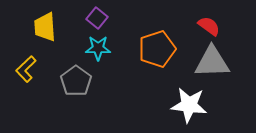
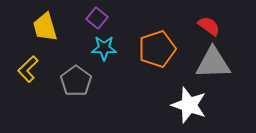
yellow trapezoid: rotated 12 degrees counterclockwise
cyan star: moved 6 px right
gray triangle: moved 1 px right, 1 px down
yellow L-shape: moved 2 px right
white star: rotated 12 degrees clockwise
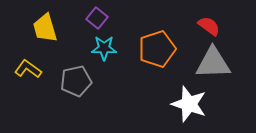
yellow trapezoid: moved 1 px down
yellow L-shape: rotated 80 degrees clockwise
gray pentagon: rotated 24 degrees clockwise
white star: moved 1 px up
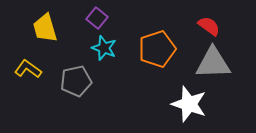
cyan star: rotated 20 degrees clockwise
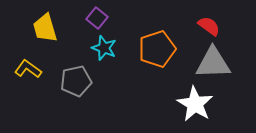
white star: moved 6 px right; rotated 12 degrees clockwise
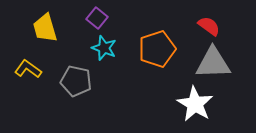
gray pentagon: rotated 24 degrees clockwise
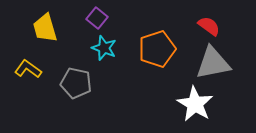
gray triangle: rotated 9 degrees counterclockwise
gray pentagon: moved 2 px down
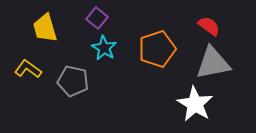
cyan star: rotated 10 degrees clockwise
gray pentagon: moved 3 px left, 2 px up
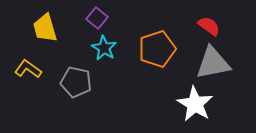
gray pentagon: moved 3 px right, 1 px down
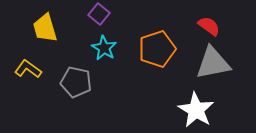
purple square: moved 2 px right, 4 px up
white star: moved 1 px right, 6 px down
